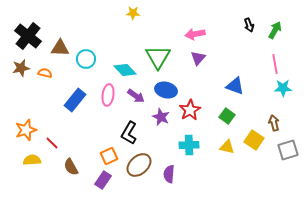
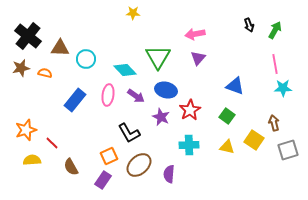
black L-shape: rotated 60 degrees counterclockwise
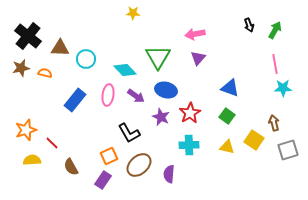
blue triangle: moved 5 px left, 2 px down
red star: moved 3 px down
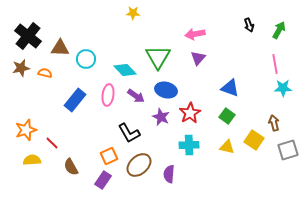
green arrow: moved 4 px right
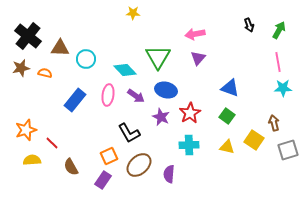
pink line: moved 3 px right, 2 px up
